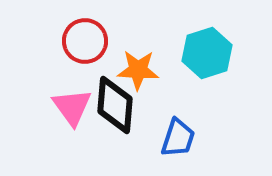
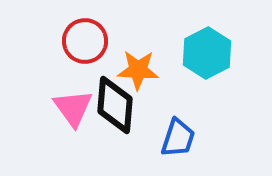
cyan hexagon: rotated 9 degrees counterclockwise
pink triangle: moved 1 px right, 1 px down
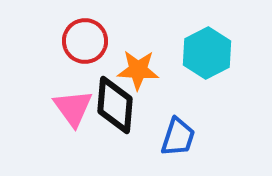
blue trapezoid: moved 1 px up
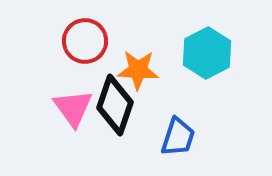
black diamond: rotated 14 degrees clockwise
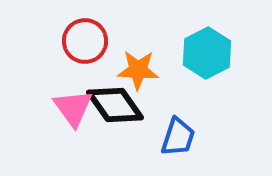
black diamond: rotated 54 degrees counterclockwise
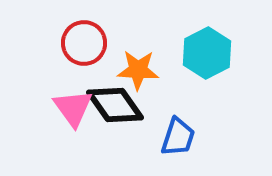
red circle: moved 1 px left, 2 px down
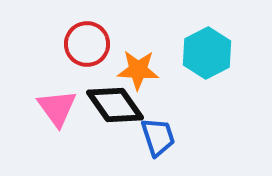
red circle: moved 3 px right, 1 px down
pink triangle: moved 16 px left
blue trapezoid: moved 20 px left; rotated 36 degrees counterclockwise
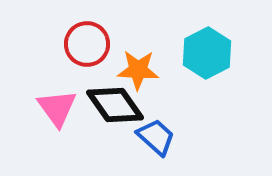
blue trapezoid: moved 2 px left; rotated 30 degrees counterclockwise
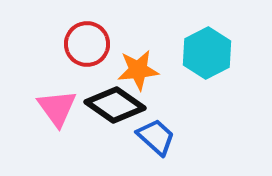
orange star: rotated 9 degrees counterclockwise
black diamond: rotated 20 degrees counterclockwise
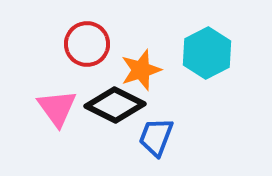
orange star: moved 3 px right; rotated 12 degrees counterclockwise
black diamond: rotated 8 degrees counterclockwise
blue trapezoid: rotated 111 degrees counterclockwise
